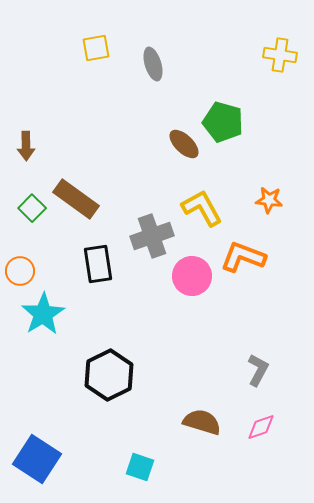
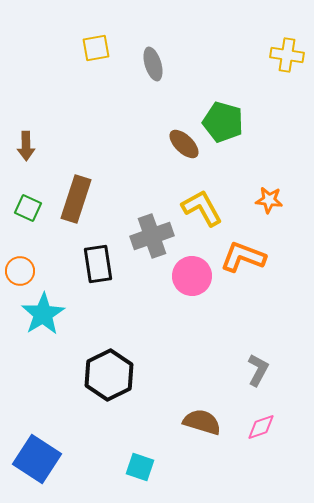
yellow cross: moved 7 px right
brown rectangle: rotated 72 degrees clockwise
green square: moved 4 px left; rotated 20 degrees counterclockwise
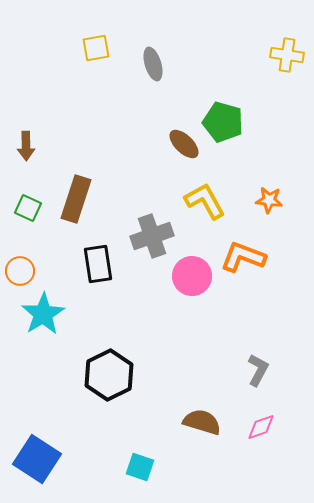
yellow L-shape: moved 3 px right, 7 px up
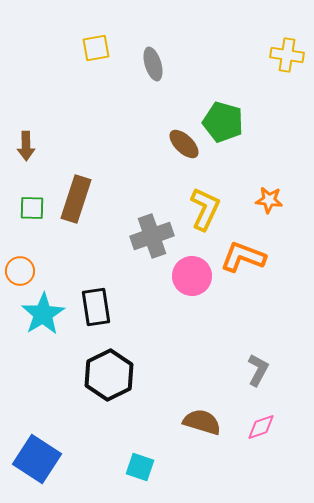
yellow L-shape: moved 8 px down; rotated 54 degrees clockwise
green square: moved 4 px right; rotated 24 degrees counterclockwise
black rectangle: moved 2 px left, 43 px down
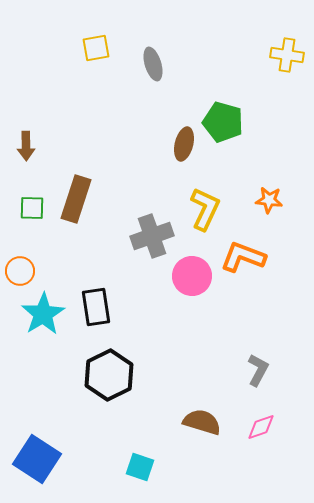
brown ellipse: rotated 60 degrees clockwise
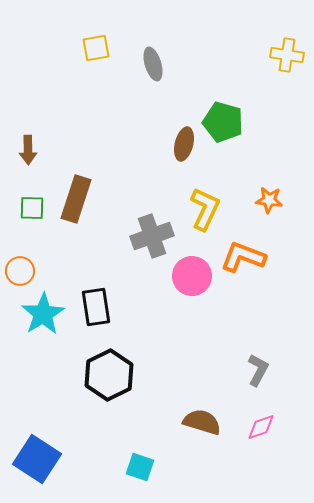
brown arrow: moved 2 px right, 4 px down
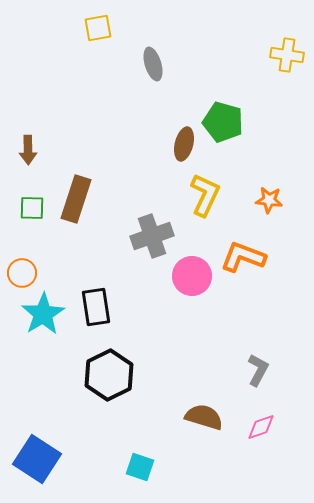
yellow square: moved 2 px right, 20 px up
yellow L-shape: moved 14 px up
orange circle: moved 2 px right, 2 px down
brown semicircle: moved 2 px right, 5 px up
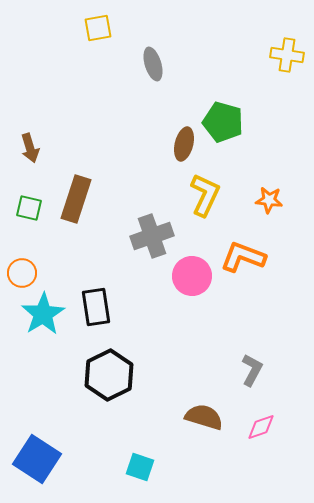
brown arrow: moved 2 px right, 2 px up; rotated 16 degrees counterclockwise
green square: moved 3 px left; rotated 12 degrees clockwise
gray L-shape: moved 6 px left
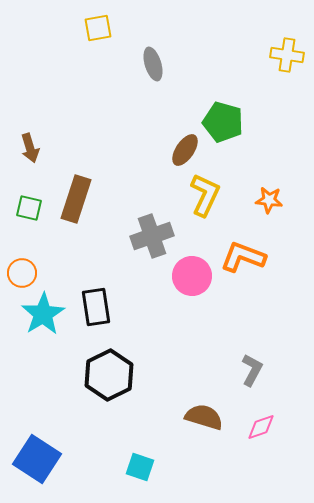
brown ellipse: moved 1 px right, 6 px down; rotated 20 degrees clockwise
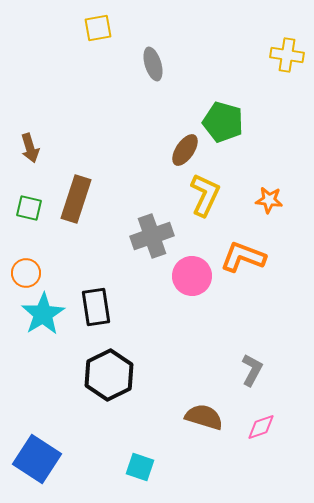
orange circle: moved 4 px right
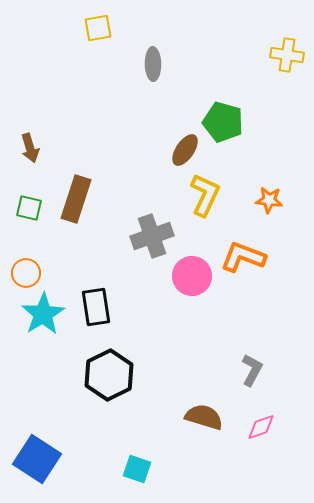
gray ellipse: rotated 16 degrees clockwise
cyan square: moved 3 px left, 2 px down
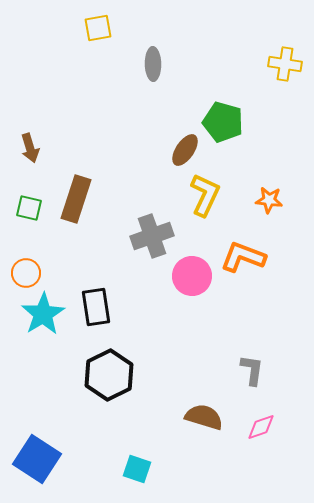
yellow cross: moved 2 px left, 9 px down
gray L-shape: rotated 20 degrees counterclockwise
